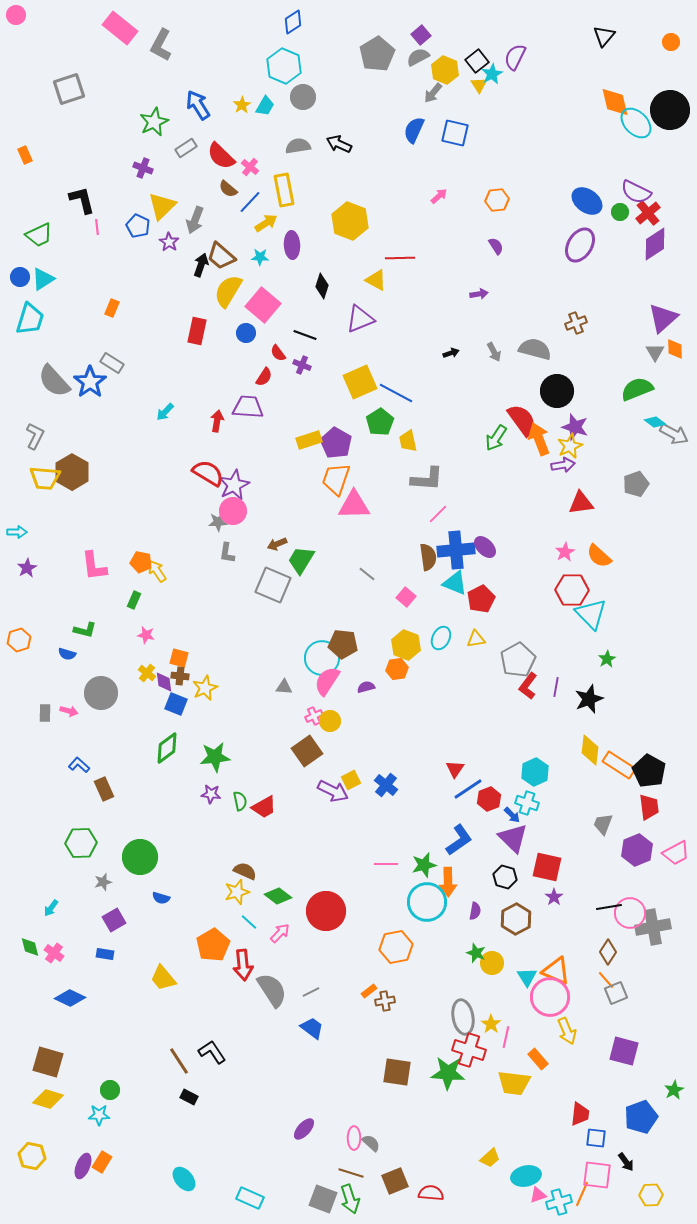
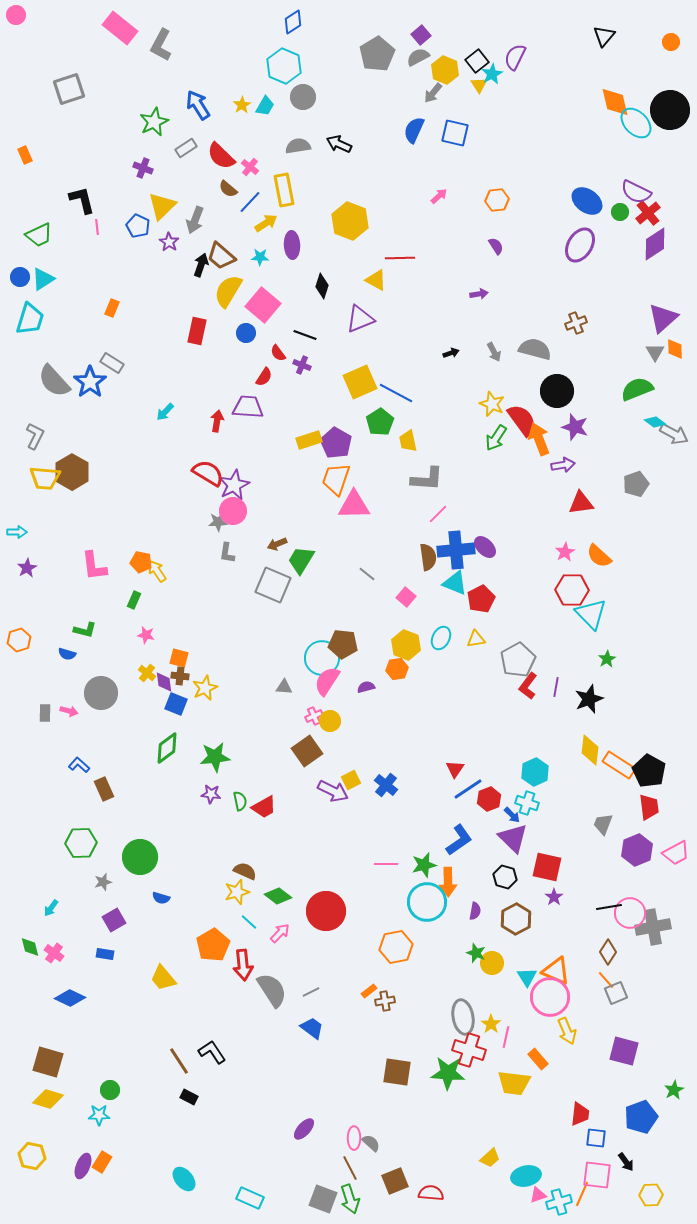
yellow star at (570, 446): moved 78 px left, 42 px up; rotated 25 degrees counterclockwise
brown line at (351, 1173): moved 1 px left, 5 px up; rotated 45 degrees clockwise
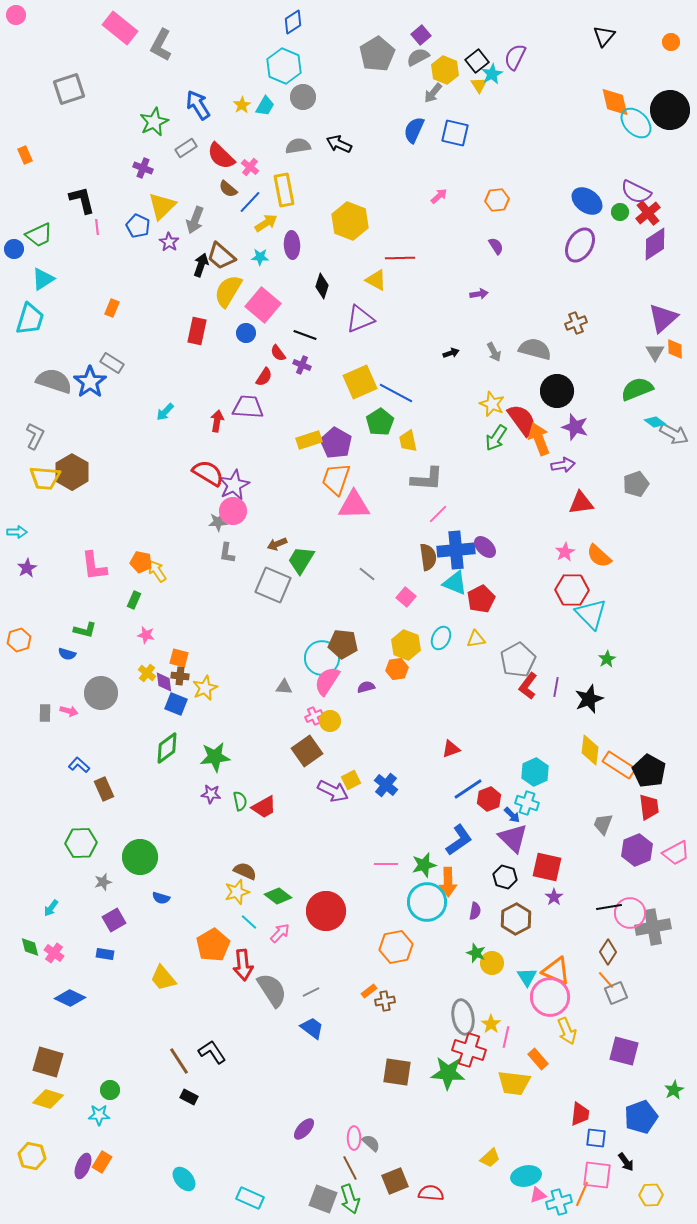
blue circle at (20, 277): moved 6 px left, 28 px up
gray semicircle at (54, 381): rotated 150 degrees clockwise
red triangle at (455, 769): moved 4 px left, 20 px up; rotated 36 degrees clockwise
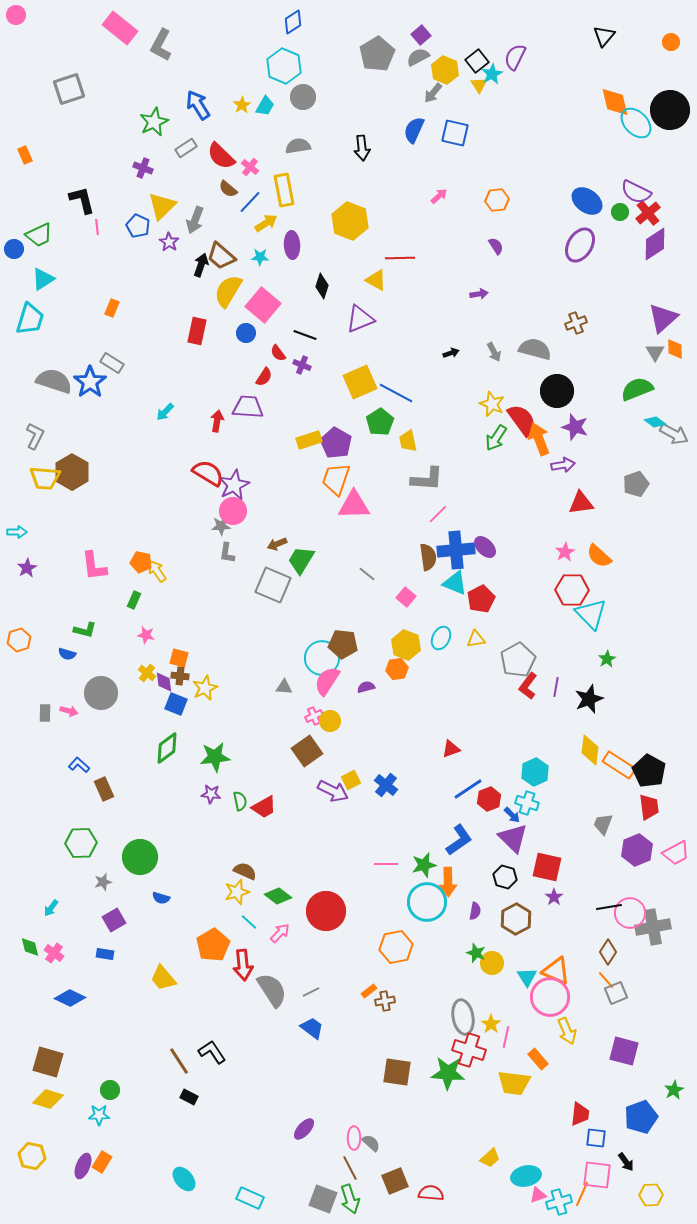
black arrow at (339, 144): moved 23 px right, 4 px down; rotated 120 degrees counterclockwise
gray star at (218, 522): moved 3 px right, 4 px down
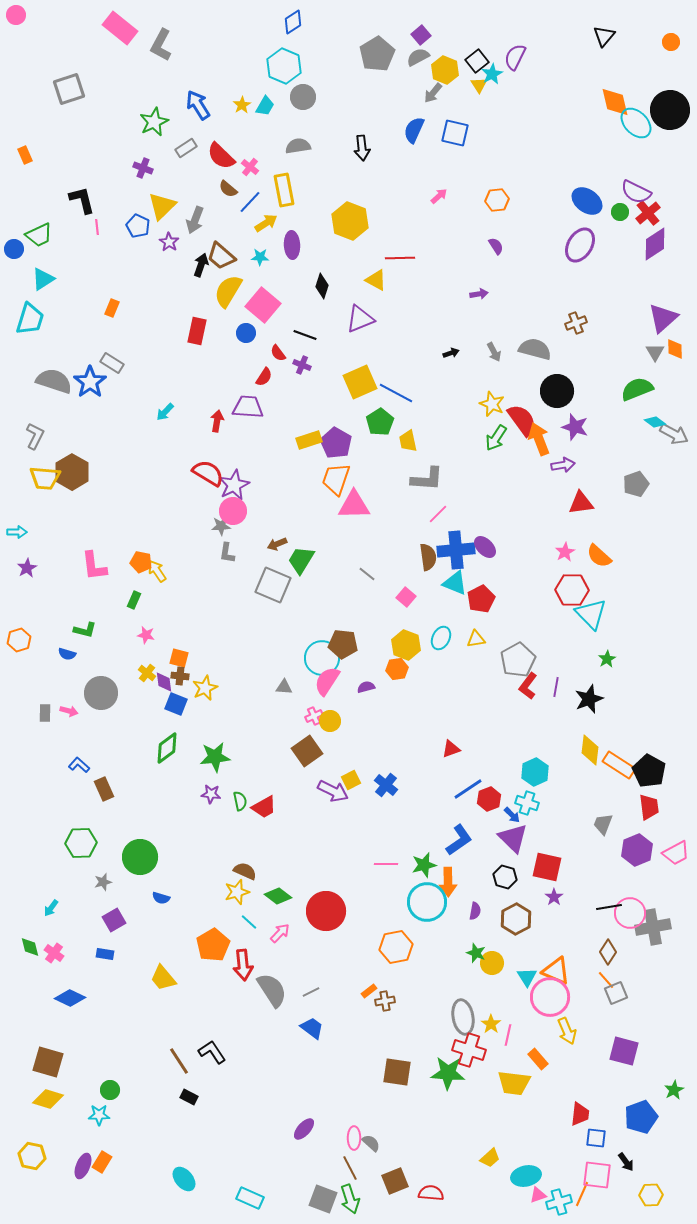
pink line at (506, 1037): moved 2 px right, 2 px up
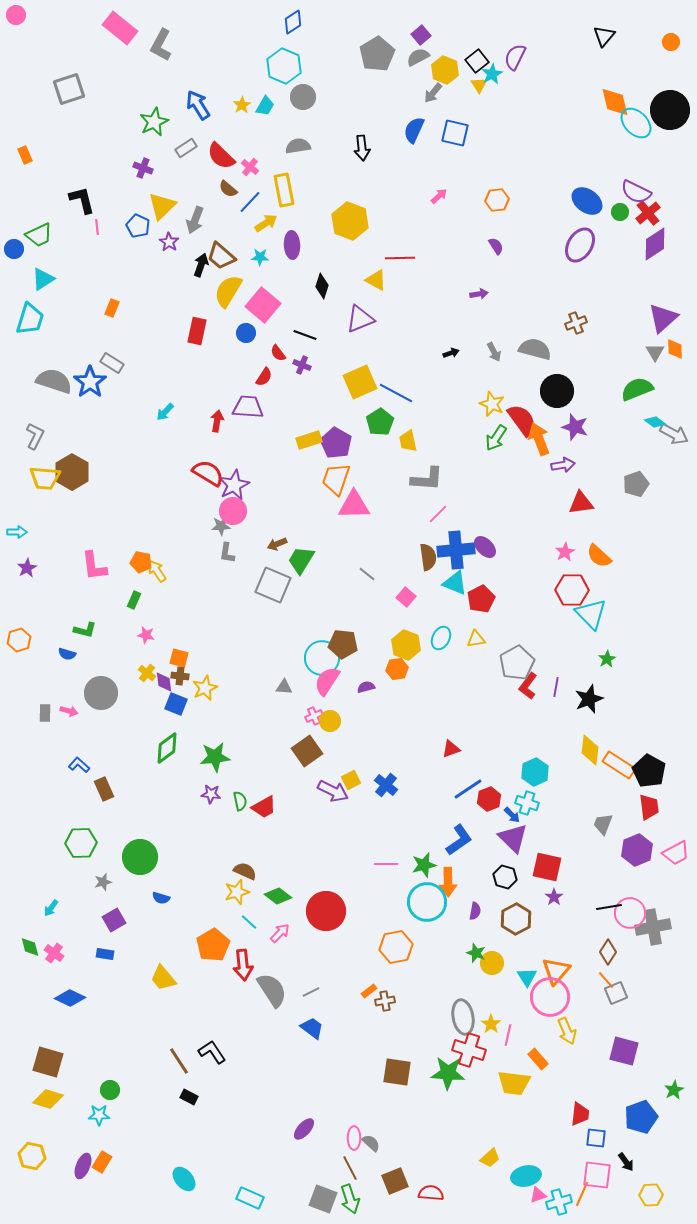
gray pentagon at (518, 660): moved 1 px left, 3 px down
orange triangle at (556, 971): rotated 48 degrees clockwise
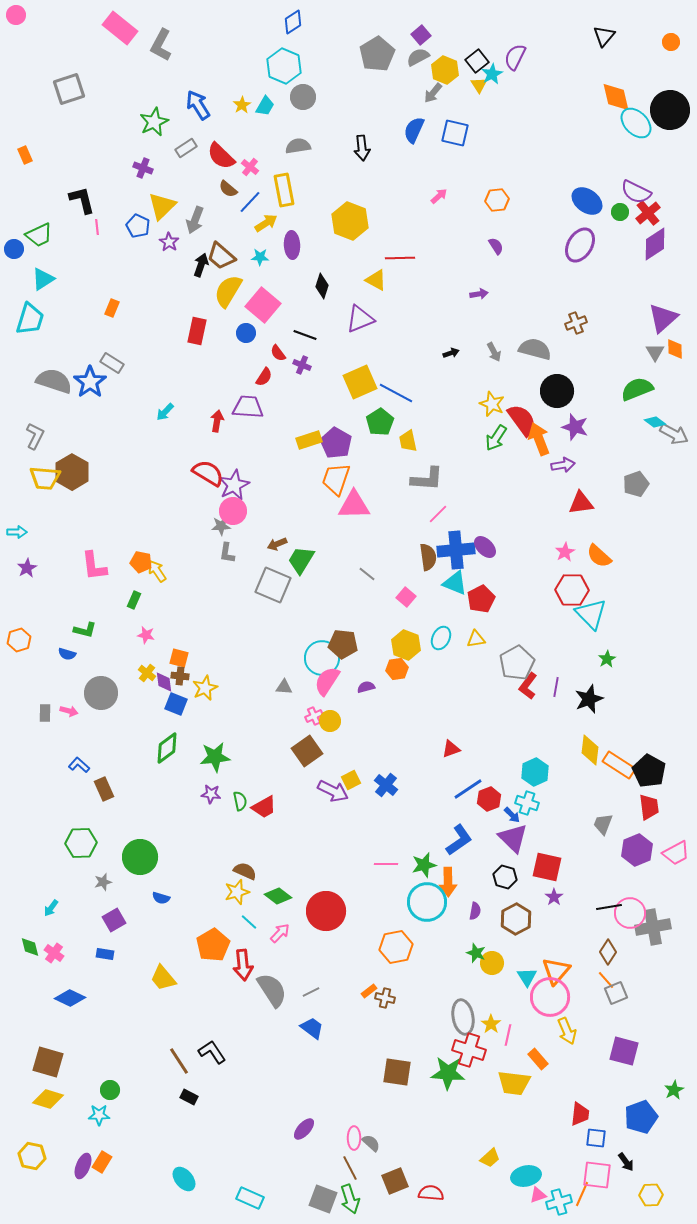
orange diamond at (615, 102): moved 1 px right, 5 px up
brown cross at (385, 1001): moved 3 px up; rotated 24 degrees clockwise
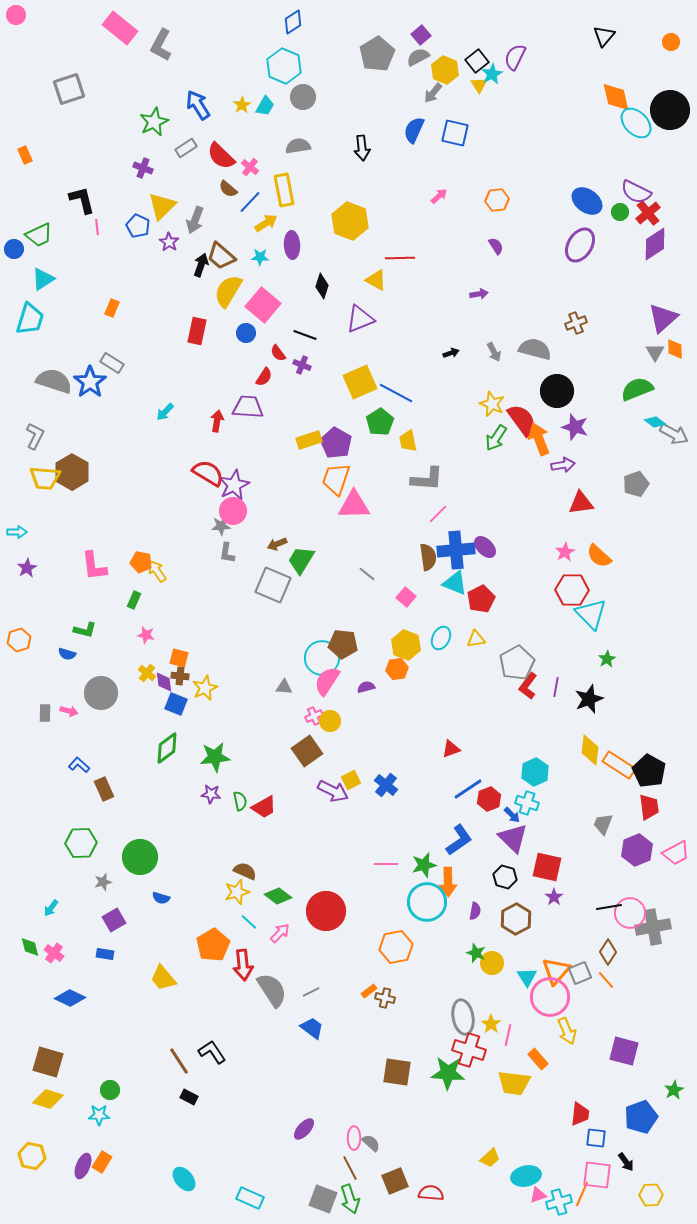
gray square at (616, 993): moved 36 px left, 20 px up
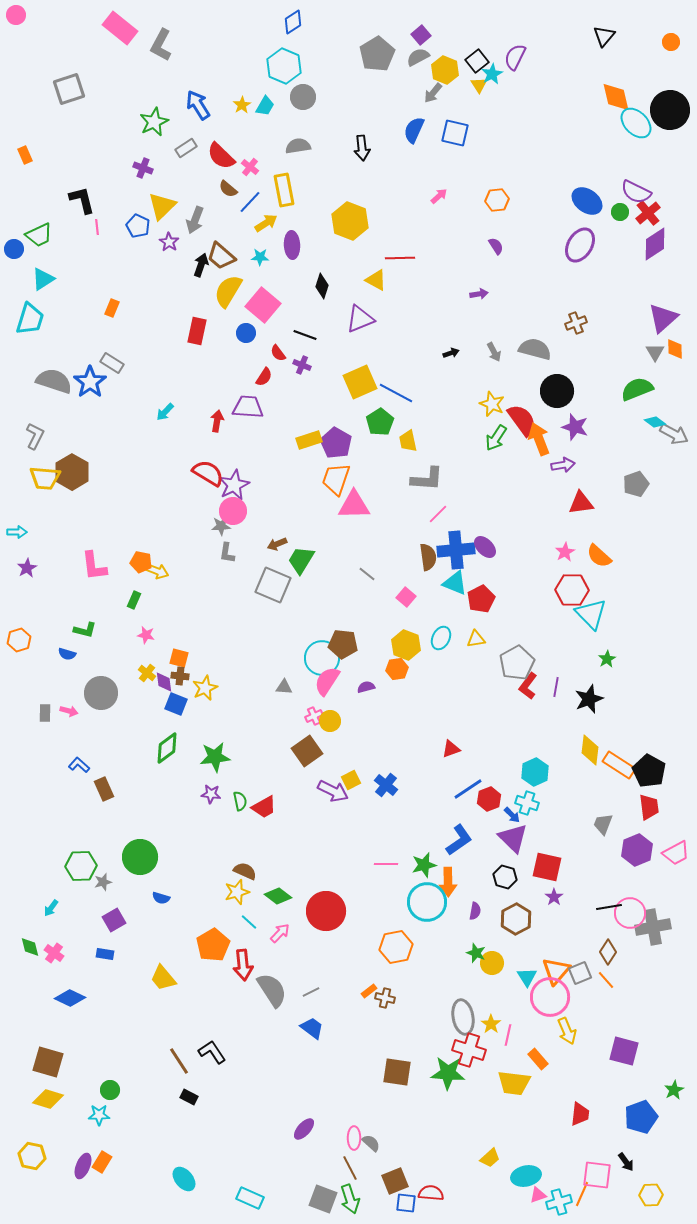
yellow arrow at (157, 571): rotated 145 degrees clockwise
green hexagon at (81, 843): moved 23 px down
blue square at (596, 1138): moved 190 px left, 65 px down
